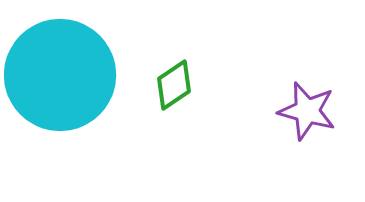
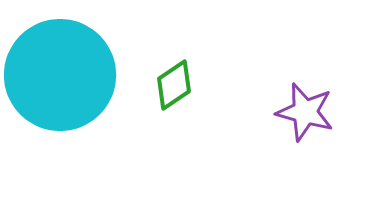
purple star: moved 2 px left, 1 px down
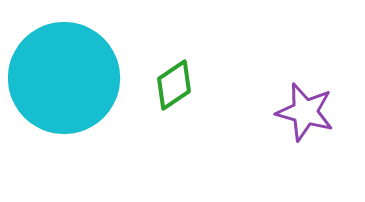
cyan circle: moved 4 px right, 3 px down
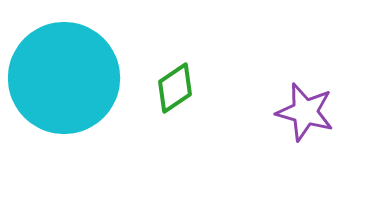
green diamond: moved 1 px right, 3 px down
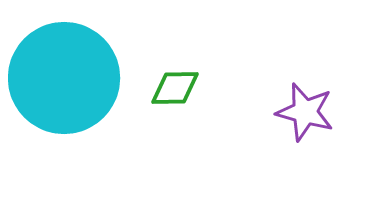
green diamond: rotated 33 degrees clockwise
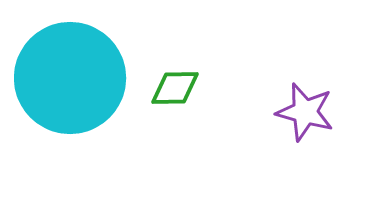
cyan circle: moved 6 px right
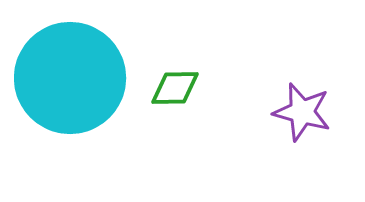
purple star: moved 3 px left
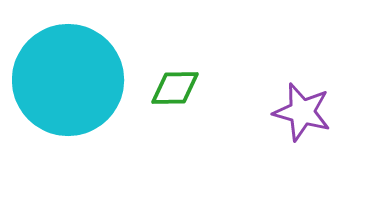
cyan circle: moved 2 px left, 2 px down
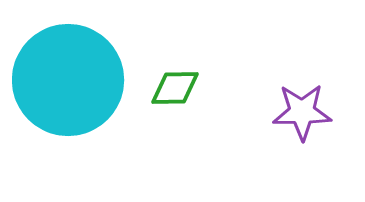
purple star: rotated 16 degrees counterclockwise
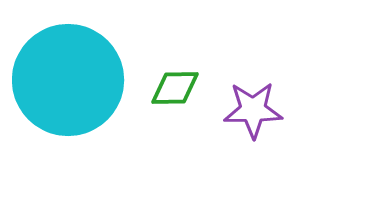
purple star: moved 49 px left, 2 px up
